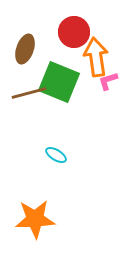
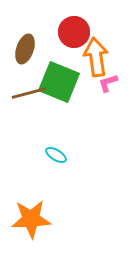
pink L-shape: moved 2 px down
orange star: moved 4 px left
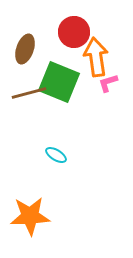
orange star: moved 1 px left, 3 px up
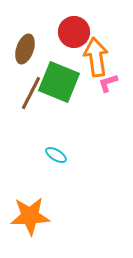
brown line: moved 2 px right; rotated 48 degrees counterclockwise
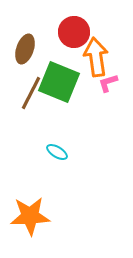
cyan ellipse: moved 1 px right, 3 px up
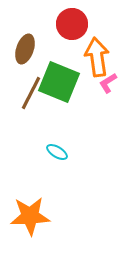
red circle: moved 2 px left, 8 px up
orange arrow: moved 1 px right
pink L-shape: rotated 15 degrees counterclockwise
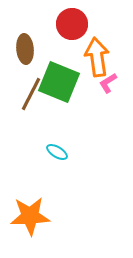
brown ellipse: rotated 24 degrees counterclockwise
brown line: moved 1 px down
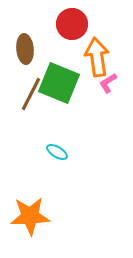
green square: moved 1 px down
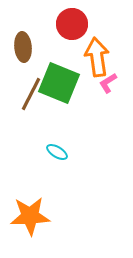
brown ellipse: moved 2 px left, 2 px up
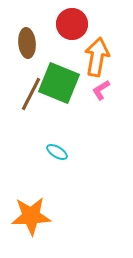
brown ellipse: moved 4 px right, 4 px up
orange arrow: rotated 18 degrees clockwise
pink L-shape: moved 7 px left, 7 px down
orange star: moved 1 px right
